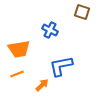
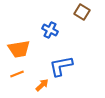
brown square: rotated 14 degrees clockwise
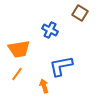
brown square: moved 2 px left, 1 px down
orange line: rotated 32 degrees counterclockwise
orange arrow: moved 2 px right, 1 px down; rotated 64 degrees counterclockwise
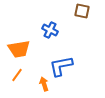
brown square: moved 2 px right, 2 px up; rotated 21 degrees counterclockwise
orange line: moved 1 px down
orange arrow: moved 2 px up
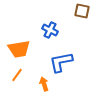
blue L-shape: moved 4 px up
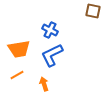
brown square: moved 11 px right
blue L-shape: moved 9 px left, 7 px up; rotated 15 degrees counterclockwise
orange line: rotated 24 degrees clockwise
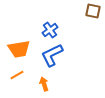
blue cross: rotated 28 degrees clockwise
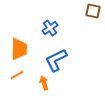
blue cross: moved 2 px up
orange trapezoid: rotated 80 degrees counterclockwise
blue L-shape: moved 4 px right, 5 px down
orange arrow: moved 1 px up
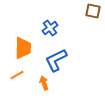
orange trapezoid: moved 4 px right, 1 px up
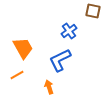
blue cross: moved 19 px right, 3 px down
orange trapezoid: rotated 30 degrees counterclockwise
blue L-shape: moved 4 px right
orange arrow: moved 5 px right, 4 px down
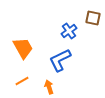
brown square: moved 7 px down
orange line: moved 5 px right, 6 px down
